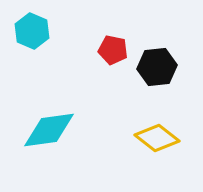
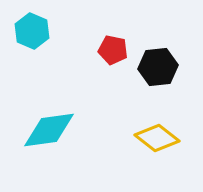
black hexagon: moved 1 px right
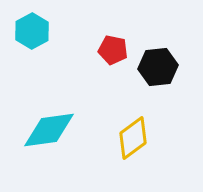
cyan hexagon: rotated 8 degrees clockwise
yellow diamond: moved 24 px left; rotated 75 degrees counterclockwise
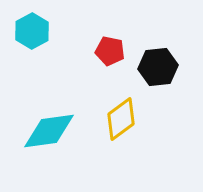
red pentagon: moved 3 px left, 1 px down
cyan diamond: moved 1 px down
yellow diamond: moved 12 px left, 19 px up
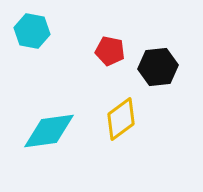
cyan hexagon: rotated 20 degrees counterclockwise
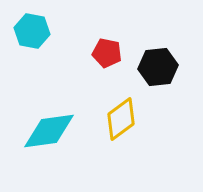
red pentagon: moved 3 px left, 2 px down
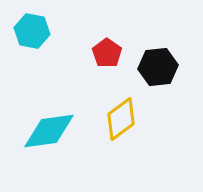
red pentagon: rotated 24 degrees clockwise
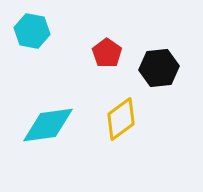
black hexagon: moved 1 px right, 1 px down
cyan diamond: moved 1 px left, 6 px up
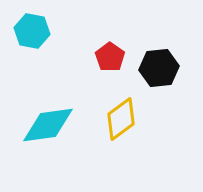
red pentagon: moved 3 px right, 4 px down
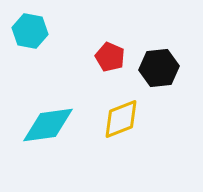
cyan hexagon: moved 2 px left
red pentagon: rotated 12 degrees counterclockwise
yellow diamond: rotated 15 degrees clockwise
